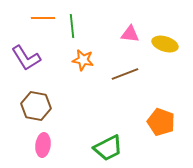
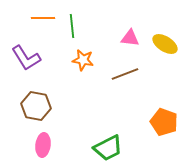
pink triangle: moved 4 px down
yellow ellipse: rotated 15 degrees clockwise
orange pentagon: moved 3 px right
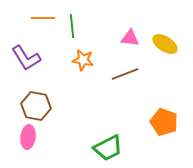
pink ellipse: moved 15 px left, 8 px up
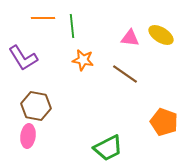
yellow ellipse: moved 4 px left, 9 px up
purple L-shape: moved 3 px left
brown line: rotated 56 degrees clockwise
pink ellipse: moved 1 px up
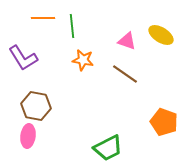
pink triangle: moved 3 px left, 3 px down; rotated 12 degrees clockwise
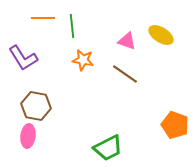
orange pentagon: moved 11 px right, 3 px down
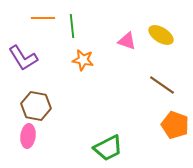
brown line: moved 37 px right, 11 px down
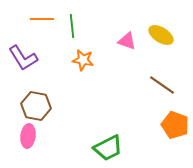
orange line: moved 1 px left, 1 px down
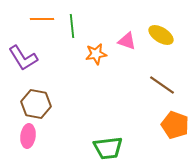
orange star: moved 13 px right, 6 px up; rotated 20 degrees counterclockwise
brown hexagon: moved 2 px up
green trapezoid: rotated 20 degrees clockwise
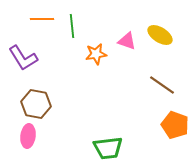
yellow ellipse: moved 1 px left
